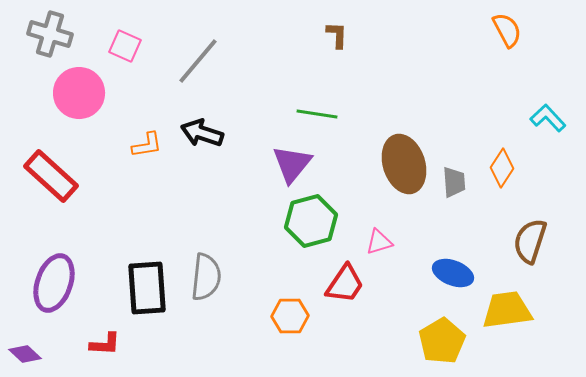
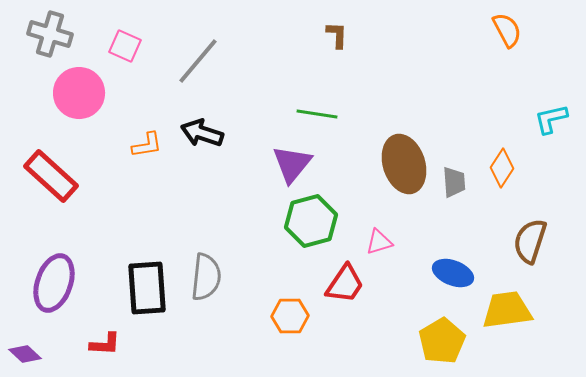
cyan L-shape: moved 3 px right, 1 px down; rotated 60 degrees counterclockwise
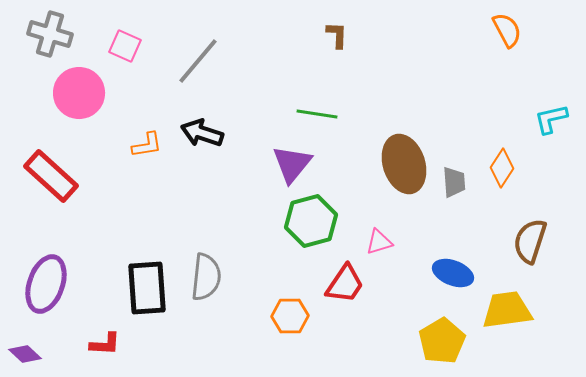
purple ellipse: moved 8 px left, 1 px down
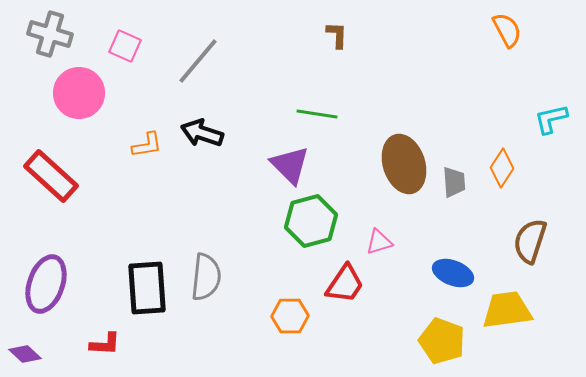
purple triangle: moved 2 px left, 1 px down; rotated 24 degrees counterclockwise
yellow pentagon: rotated 21 degrees counterclockwise
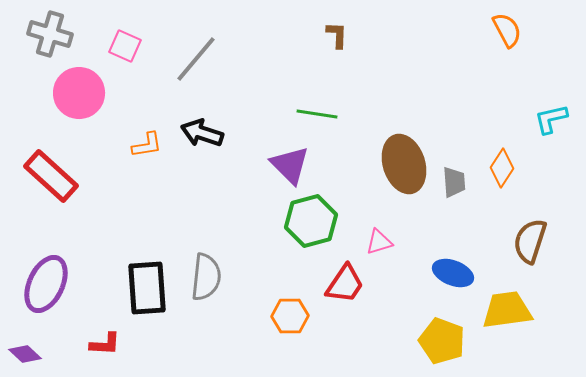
gray line: moved 2 px left, 2 px up
purple ellipse: rotated 6 degrees clockwise
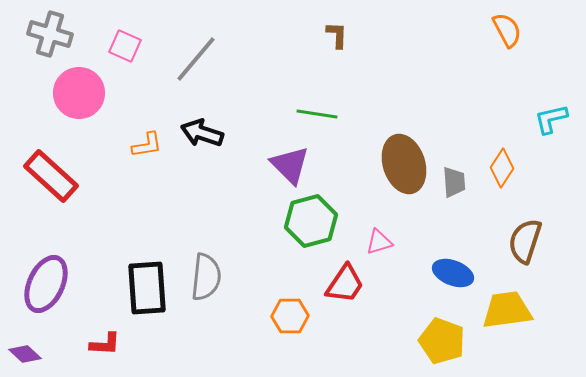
brown semicircle: moved 5 px left
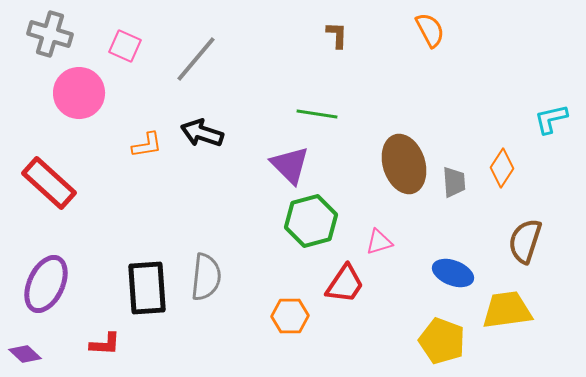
orange semicircle: moved 77 px left
red rectangle: moved 2 px left, 7 px down
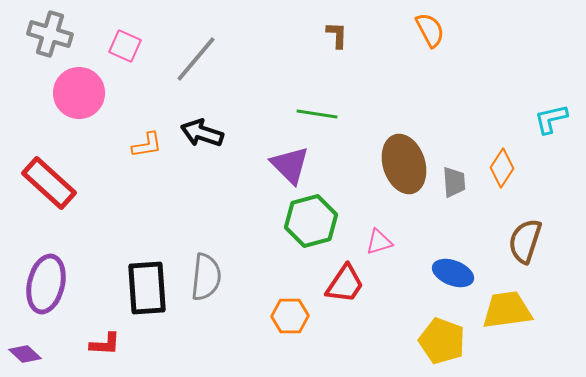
purple ellipse: rotated 12 degrees counterclockwise
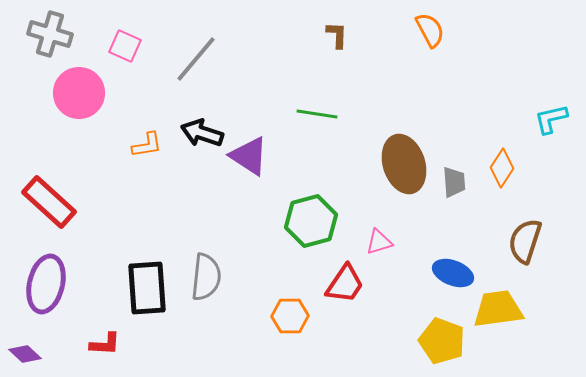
purple triangle: moved 41 px left, 9 px up; rotated 12 degrees counterclockwise
red rectangle: moved 19 px down
yellow trapezoid: moved 9 px left, 1 px up
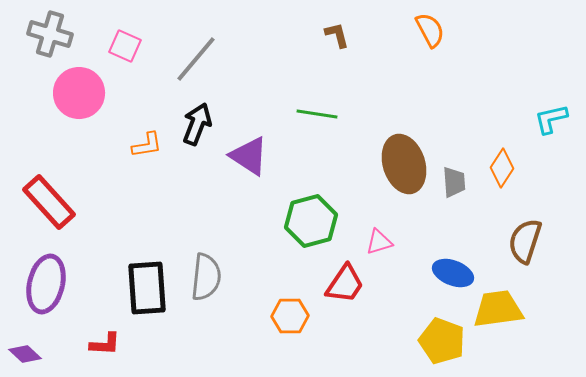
brown L-shape: rotated 16 degrees counterclockwise
black arrow: moved 5 px left, 9 px up; rotated 93 degrees clockwise
red rectangle: rotated 6 degrees clockwise
